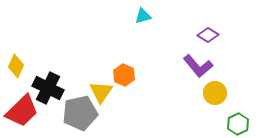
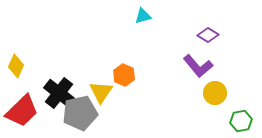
black cross: moved 11 px right, 5 px down; rotated 12 degrees clockwise
green hexagon: moved 3 px right, 3 px up; rotated 15 degrees clockwise
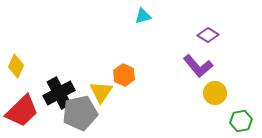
black cross: rotated 24 degrees clockwise
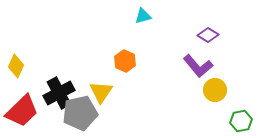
orange hexagon: moved 1 px right, 14 px up
yellow circle: moved 3 px up
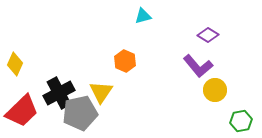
yellow diamond: moved 1 px left, 2 px up
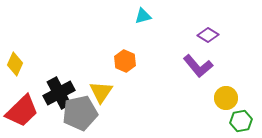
yellow circle: moved 11 px right, 8 px down
